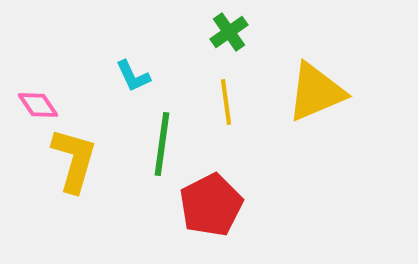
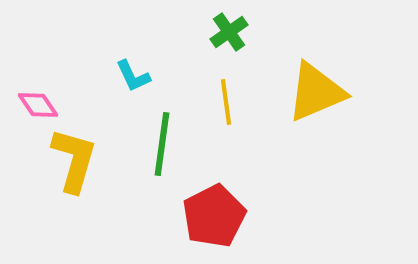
red pentagon: moved 3 px right, 11 px down
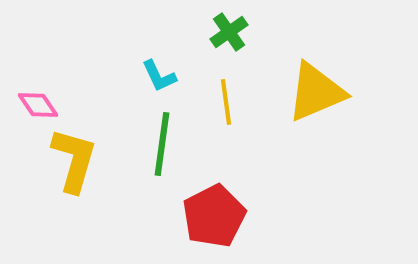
cyan L-shape: moved 26 px right
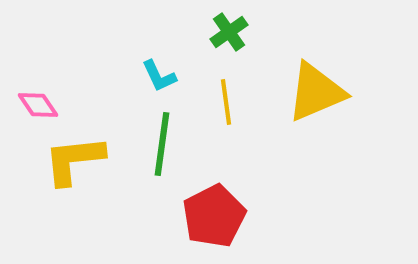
yellow L-shape: rotated 112 degrees counterclockwise
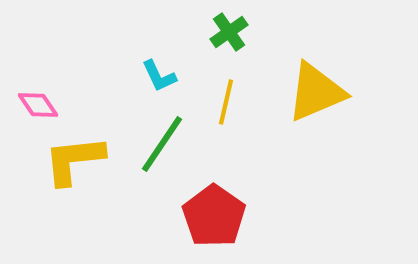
yellow line: rotated 21 degrees clockwise
green line: rotated 26 degrees clockwise
red pentagon: rotated 10 degrees counterclockwise
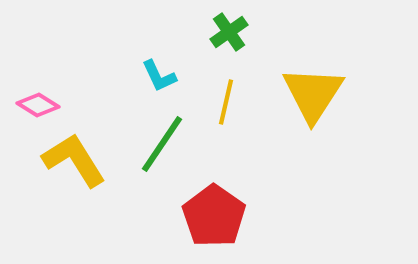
yellow triangle: moved 3 px left, 2 px down; rotated 34 degrees counterclockwise
pink diamond: rotated 24 degrees counterclockwise
yellow L-shape: rotated 64 degrees clockwise
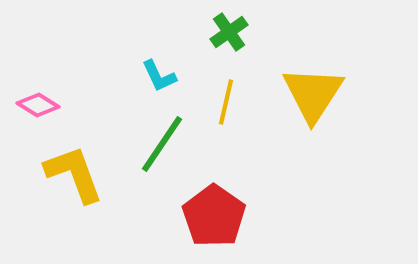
yellow L-shape: moved 14 px down; rotated 12 degrees clockwise
